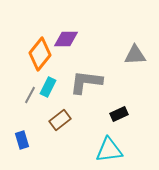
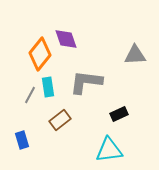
purple diamond: rotated 70 degrees clockwise
cyan rectangle: rotated 36 degrees counterclockwise
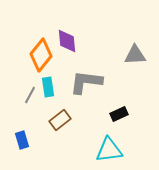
purple diamond: moved 1 px right, 2 px down; rotated 15 degrees clockwise
orange diamond: moved 1 px right, 1 px down
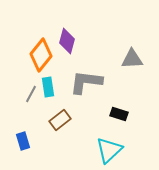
purple diamond: rotated 20 degrees clockwise
gray triangle: moved 3 px left, 4 px down
gray line: moved 1 px right, 1 px up
black rectangle: rotated 42 degrees clockwise
blue rectangle: moved 1 px right, 1 px down
cyan triangle: rotated 36 degrees counterclockwise
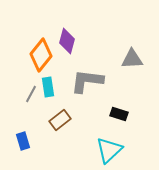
gray L-shape: moved 1 px right, 1 px up
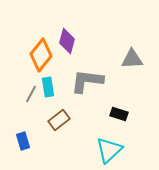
brown rectangle: moved 1 px left
